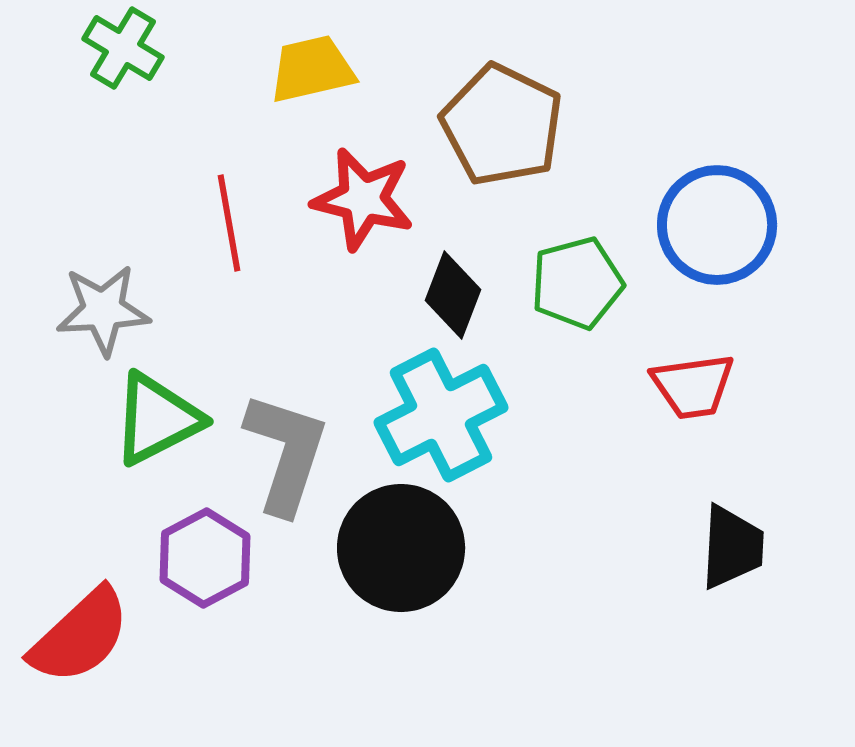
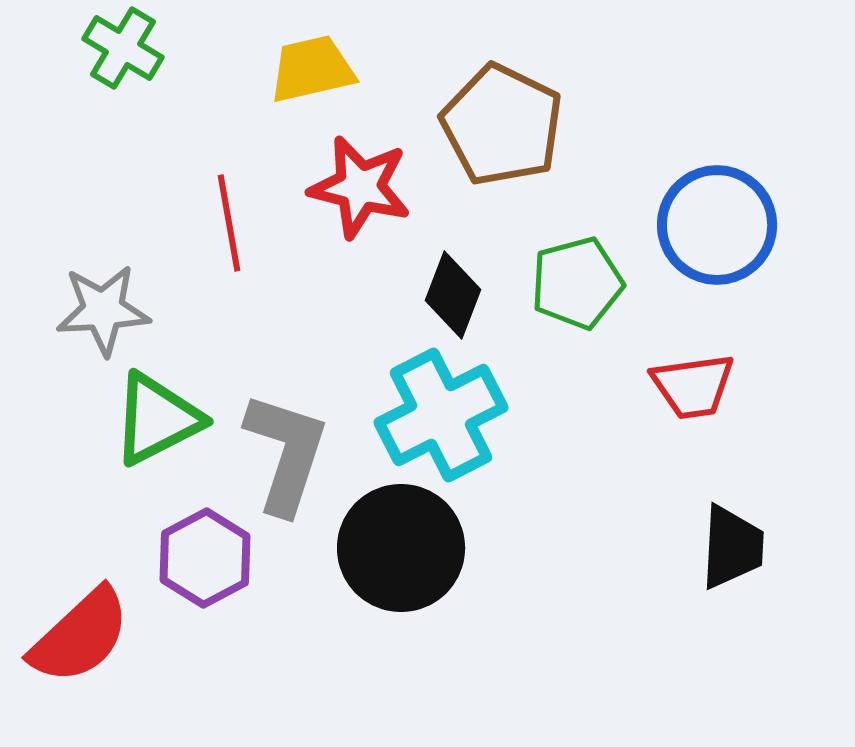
red star: moved 3 px left, 12 px up
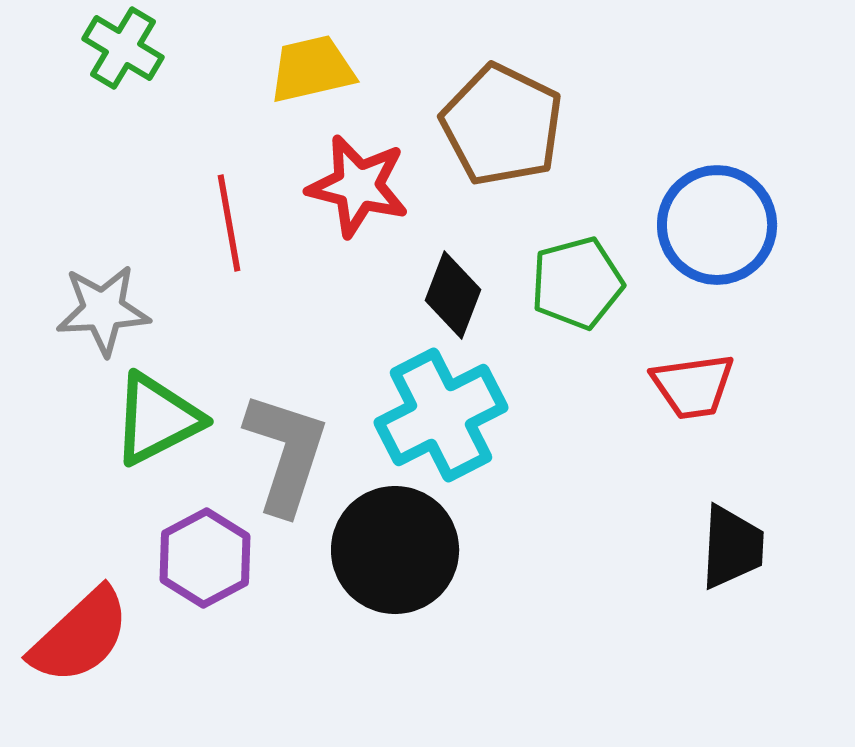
red star: moved 2 px left, 1 px up
black circle: moved 6 px left, 2 px down
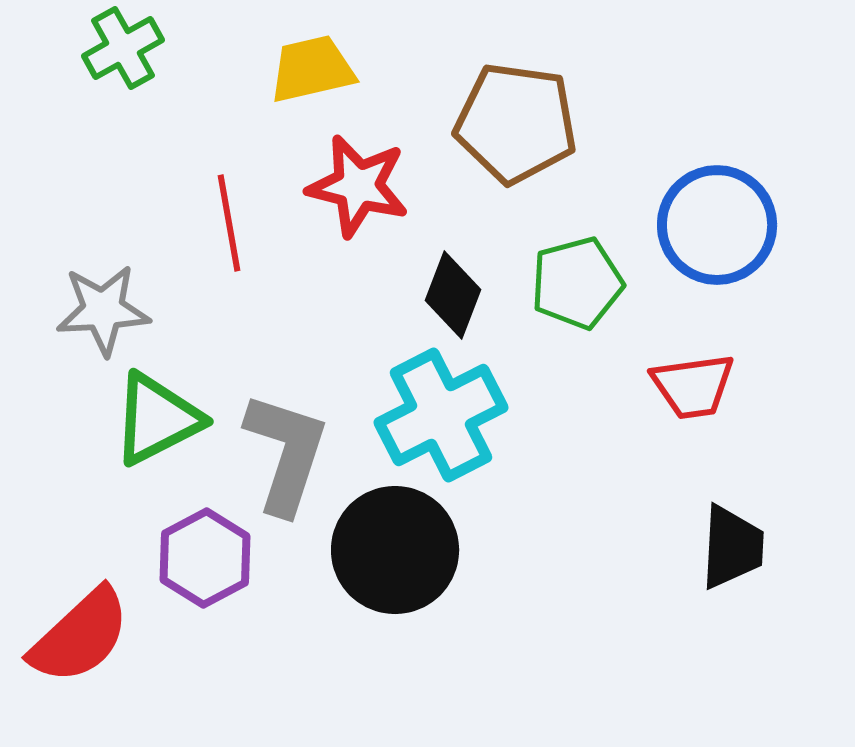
green cross: rotated 30 degrees clockwise
brown pentagon: moved 14 px right, 2 px up; rotated 18 degrees counterclockwise
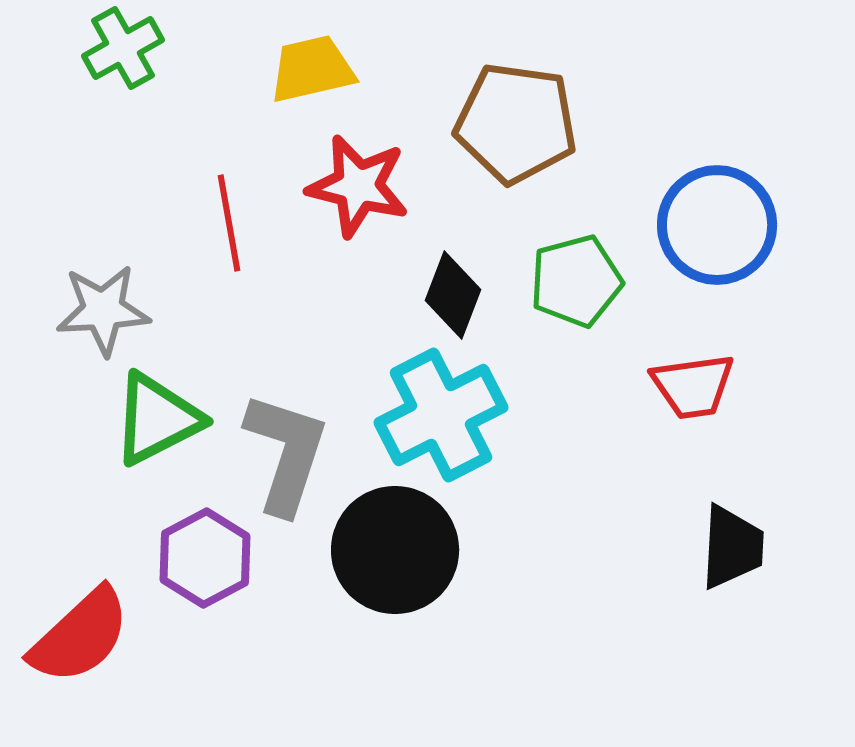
green pentagon: moved 1 px left, 2 px up
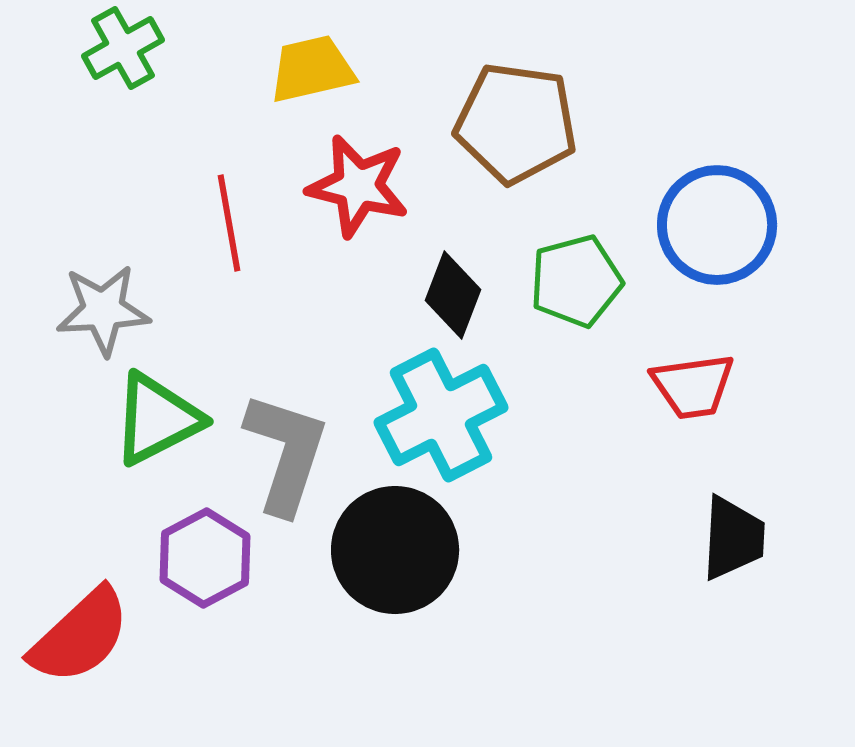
black trapezoid: moved 1 px right, 9 px up
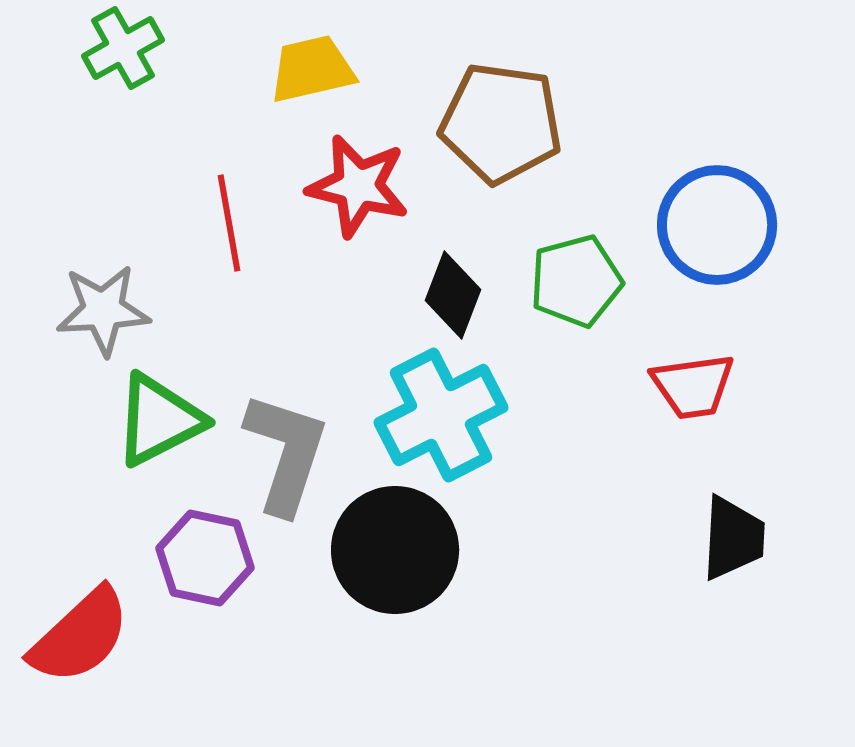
brown pentagon: moved 15 px left
green triangle: moved 2 px right, 1 px down
purple hexagon: rotated 20 degrees counterclockwise
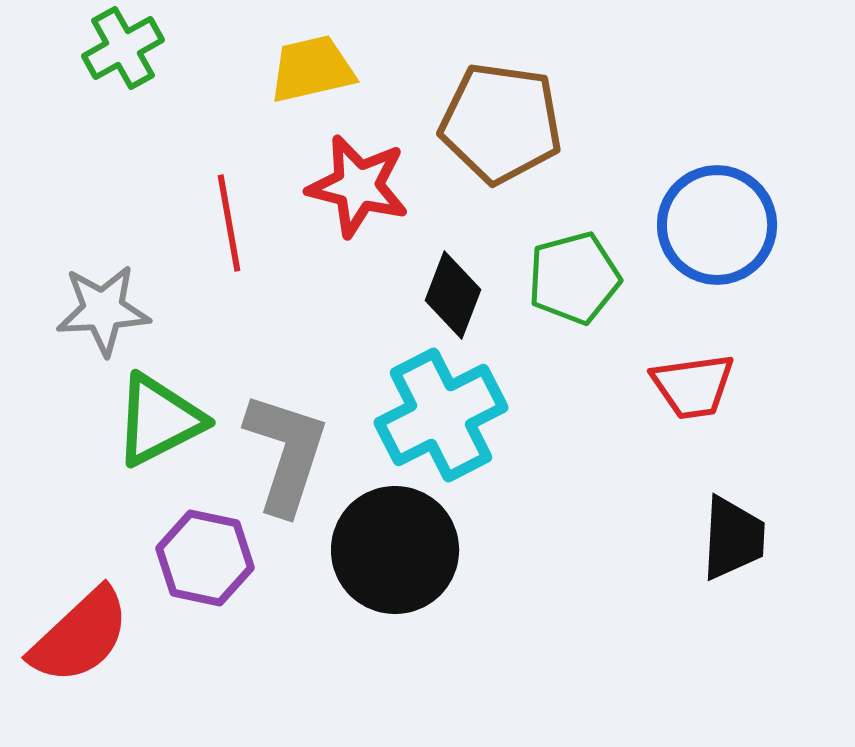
green pentagon: moved 2 px left, 3 px up
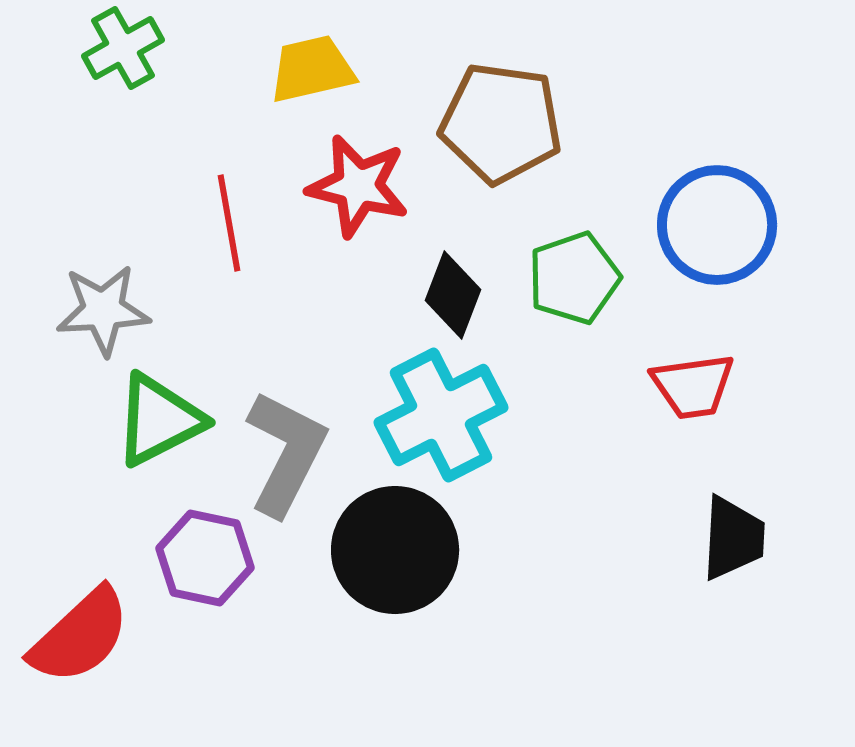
green pentagon: rotated 4 degrees counterclockwise
gray L-shape: rotated 9 degrees clockwise
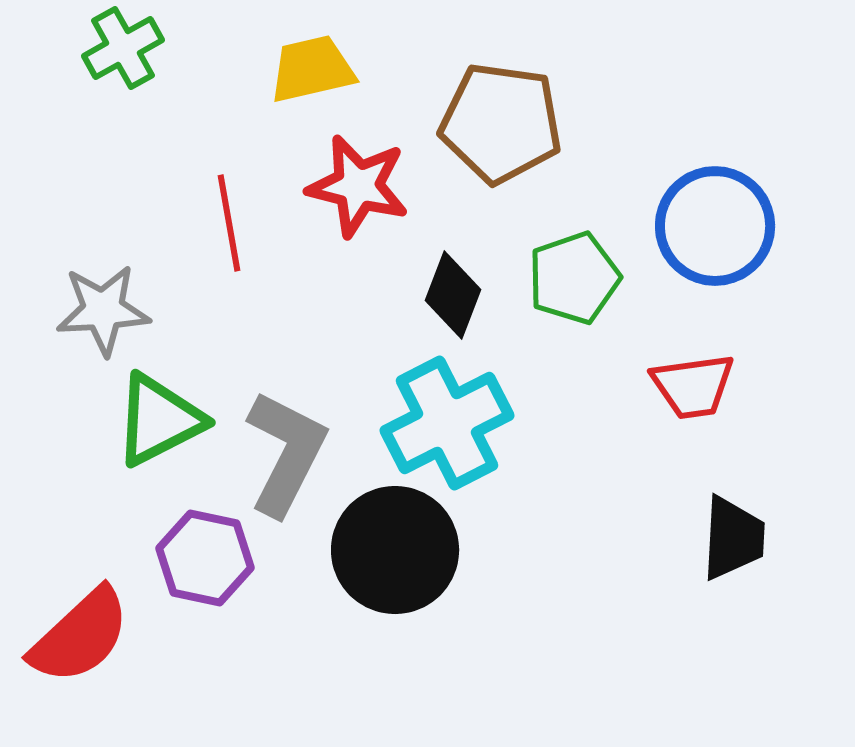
blue circle: moved 2 px left, 1 px down
cyan cross: moved 6 px right, 8 px down
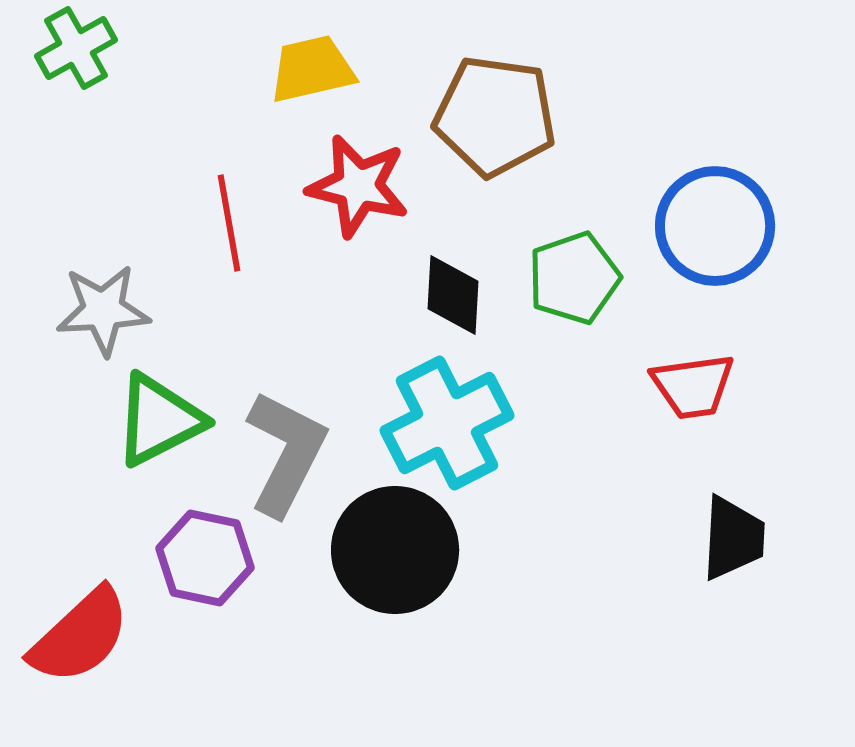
green cross: moved 47 px left
brown pentagon: moved 6 px left, 7 px up
black diamond: rotated 18 degrees counterclockwise
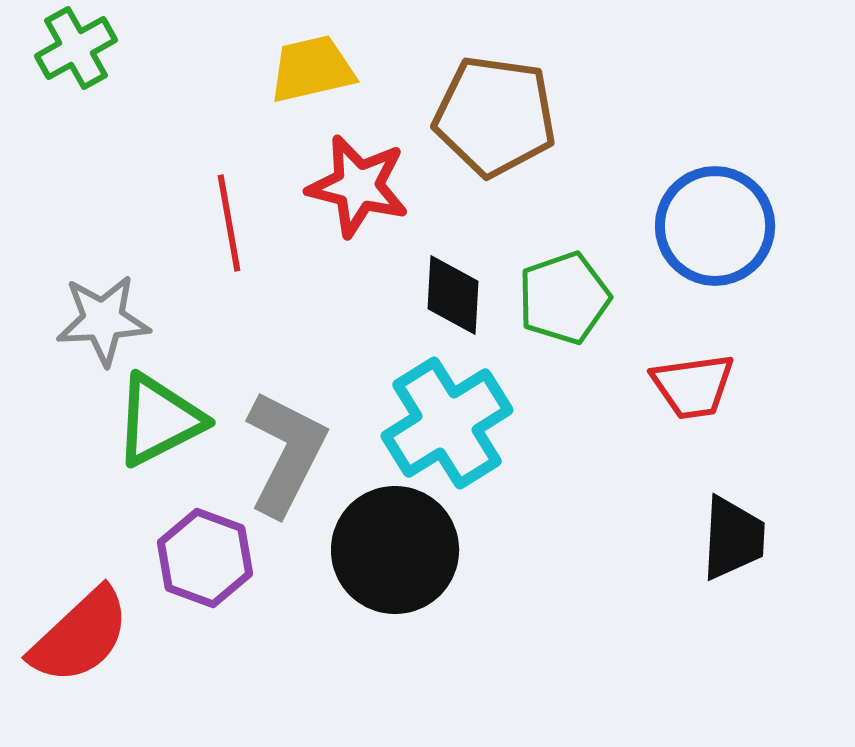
green pentagon: moved 10 px left, 20 px down
gray star: moved 10 px down
cyan cross: rotated 5 degrees counterclockwise
purple hexagon: rotated 8 degrees clockwise
